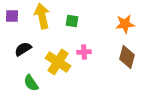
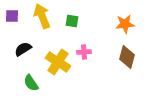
yellow arrow: rotated 10 degrees counterclockwise
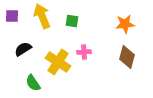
green semicircle: moved 2 px right
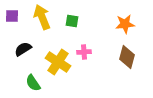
yellow arrow: moved 1 px down
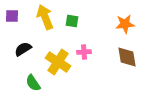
yellow arrow: moved 3 px right
brown diamond: rotated 25 degrees counterclockwise
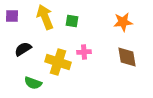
orange star: moved 2 px left, 2 px up
yellow cross: rotated 15 degrees counterclockwise
green semicircle: rotated 36 degrees counterclockwise
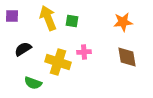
yellow arrow: moved 3 px right, 1 px down
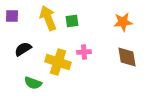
green square: rotated 16 degrees counterclockwise
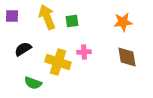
yellow arrow: moved 1 px left, 1 px up
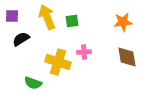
black semicircle: moved 2 px left, 10 px up
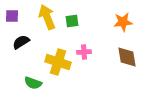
black semicircle: moved 3 px down
